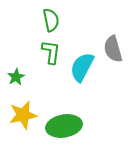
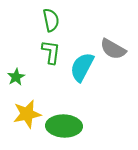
gray semicircle: rotated 44 degrees counterclockwise
yellow star: moved 4 px right, 1 px up
green ellipse: rotated 12 degrees clockwise
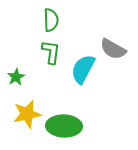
green semicircle: rotated 10 degrees clockwise
cyan semicircle: moved 1 px right, 2 px down
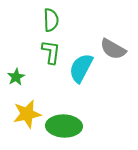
cyan semicircle: moved 2 px left, 1 px up
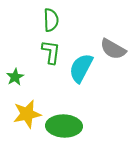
green star: moved 1 px left
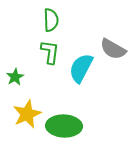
green L-shape: moved 1 px left
yellow star: rotated 12 degrees counterclockwise
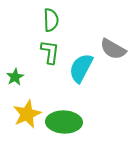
green ellipse: moved 4 px up
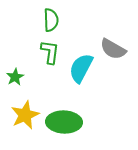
yellow star: moved 2 px left, 1 px down
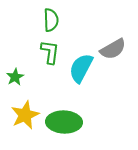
gray semicircle: rotated 60 degrees counterclockwise
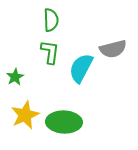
gray semicircle: rotated 16 degrees clockwise
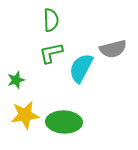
green L-shape: moved 1 px right, 1 px down; rotated 110 degrees counterclockwise
green star: moved 1 px right, 3 px down; rotated 12 degrees clockwise
yellow star: rotated 16 degrees clockwise
